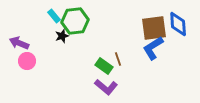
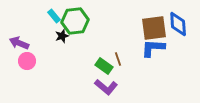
blue L-shape: rotated 35 degrees clockwise
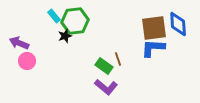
black star: moved 3 px right
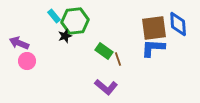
green rectangle: moved 15 px up
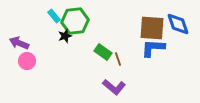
blue diamond: rotated 15 degrees counterclockwise
brown square: moved 2 px left; rotated 12 degrees clockwise
green rectangle: moved 1 px left, 1 px down
purple L-shape: moved 8 px right
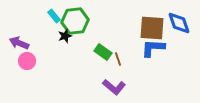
blue diamond: moved 1 px right, 1 px up
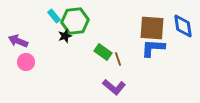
blue diamond: moved 4 px right, 3 px down; rotated 10 degrees clockwise
purple arrow: moved 1 px left, 2 px up
pink circle: moved 1 px left, 1 px down
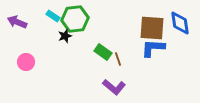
cyan rectangle: moved 1 px left; rotated 16 degrees counterclockwise
green hexagon: moved 2 px up
blue diamond: moved 3 px left, 3 px up
purple arrow: moved 1 px left, 19 px up
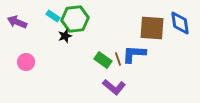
blue L-shape: moved 19 px left, 6 px down
green rectangle: moved 8 px down
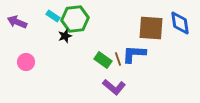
brown square: moved 1 px left
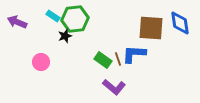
pink circle: moved 15 px right
